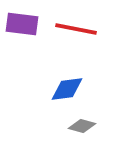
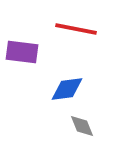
purple rectangle: moved 28 px down
gray diamond: rotated 52 degrees clockwise
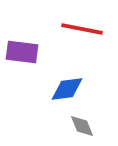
red line: moved 6 px right
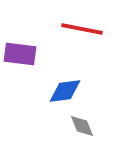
purple rectangle: moved 2 px left, 2 px down
blue diamond: moved 2 px left, 2 px down
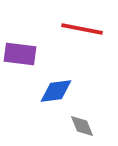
blue diamond: moved 9 px left
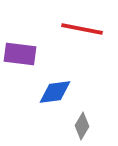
blue diamond: moved 1 px left, 1 px down
gray diamond: rotated 52 degrees clockwise
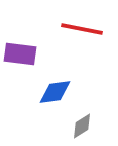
gray diamond: rotated 28 degrees clockwise
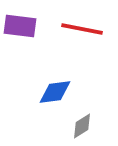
purple rectangle: moved 28 px up
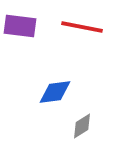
red line: moved 2 px up
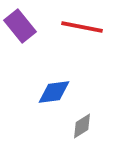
purple rectangle: rotated 44 degrees clockwise
blue diamond: moved 1 px left
